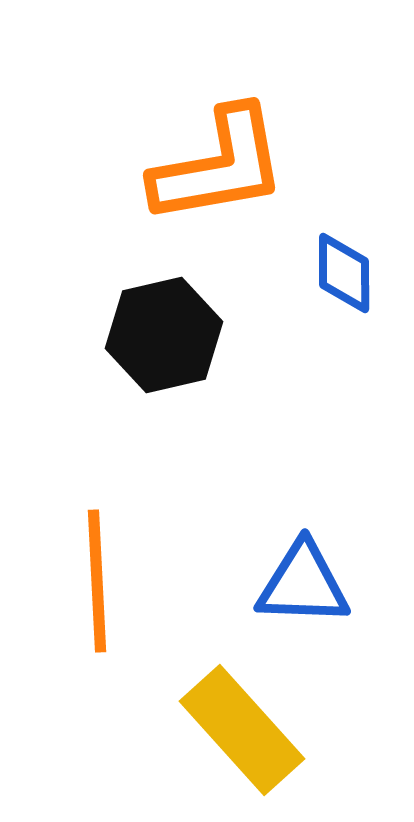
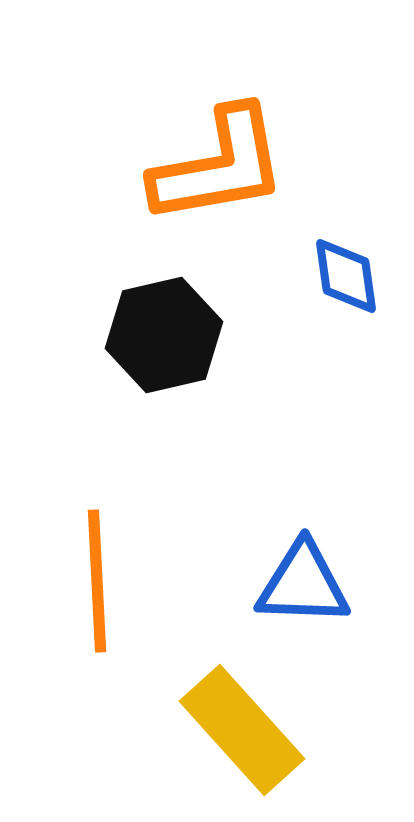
blue diamond: moved 2 px right, 3 px down; rotated 8 degrees counterclockwise
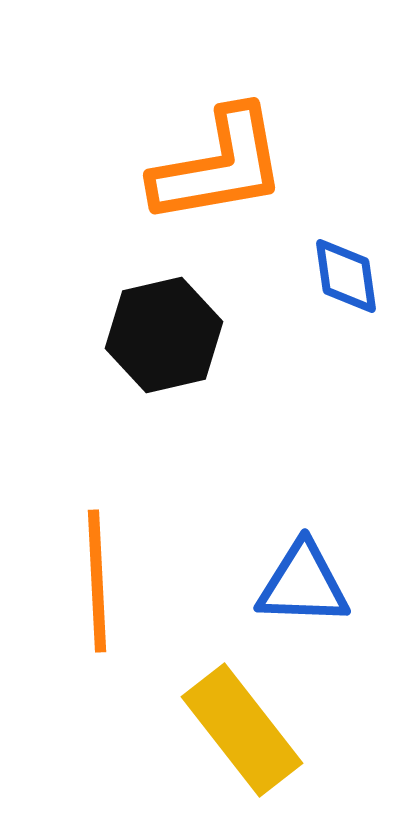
yellow rectangle: rotated 4 degrees clockwise
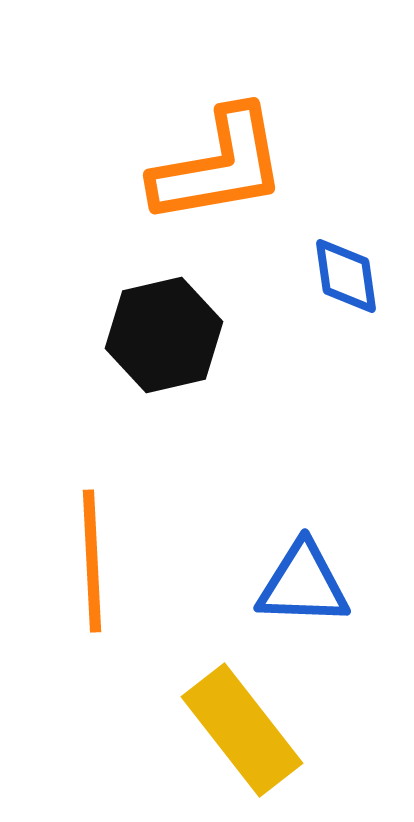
orange line: moved 5 px left, 20 px up
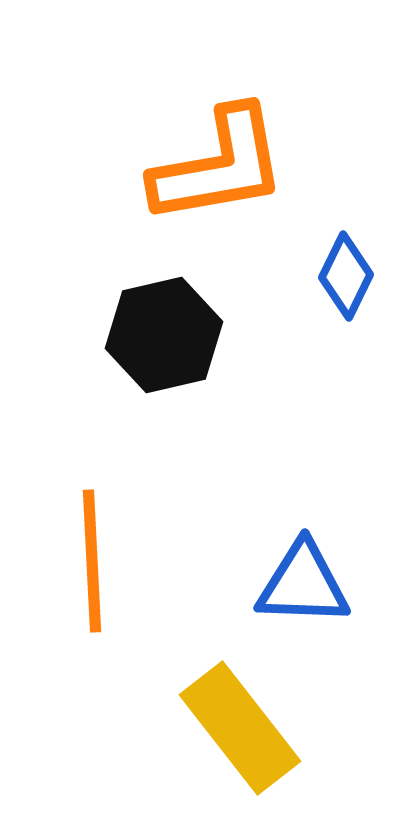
blue diamond: rotated 34 degrees clockwise
yellow rectangle: moved 2 px left, 2 px up
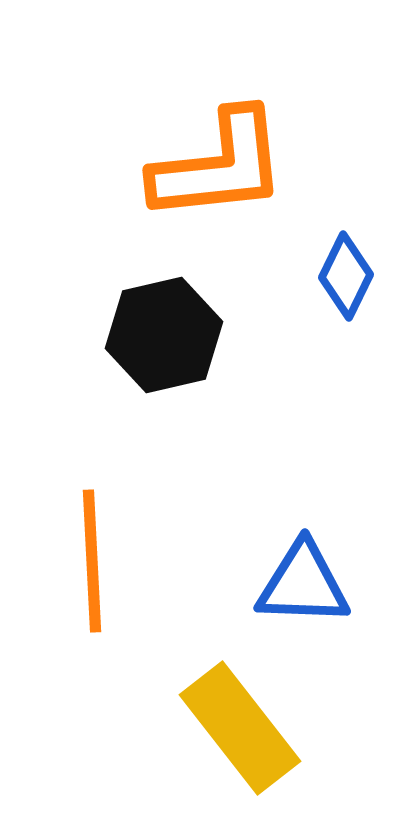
orange L-shape: rotated 4 degrees clockwise
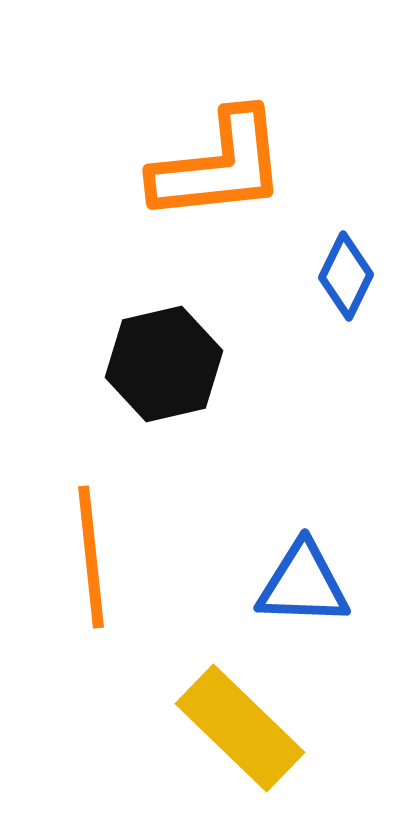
black hexagon: moved 29 px down
orange line: moved 1 px left, 4 px up; rotated 3 degrees counterclockwise
yellow rectangle: rotated 8 degrees counterclockwise
